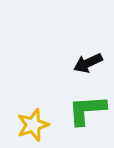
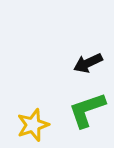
green L-shape: rotated 15 degrees counterclockwise
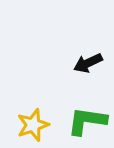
green L-shape: moved 11 px down; rotated 27 degrees clockwise
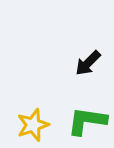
black arrow: rotated 20 degrees counterclockwise
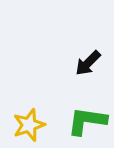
yellow star: moved 4 px left
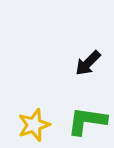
yellow star: moved 5 px right
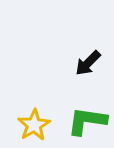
yellow star: rotated 12 degrees counterclockwise
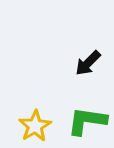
yellow star: moved 1 px right, 1 px down
